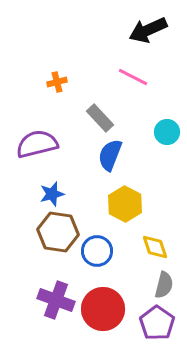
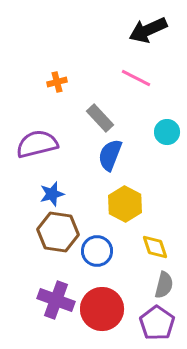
pink line: moved 3 px right, 1 px down
red circle: moved 1 px left
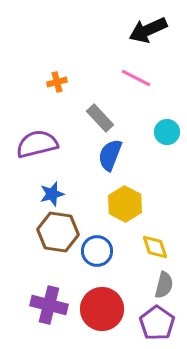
purple cross: moved 7 px left, 5 px down; rotated 6 degrees counterclockwise
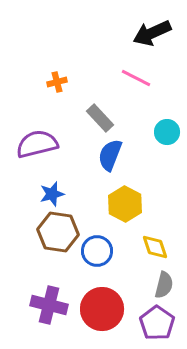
black arrow: moved 4 px right, 3 px down
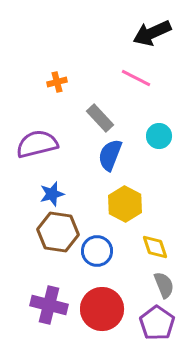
cyan circle: moved 8 px left, 4 px down
gray semicircle: rotated 36 degrees counterclockwise
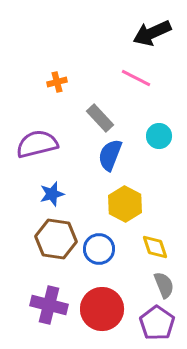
brown hexagon: moved 2 px left, 7 px down
blue circle: moved 2 px right, 2 px up
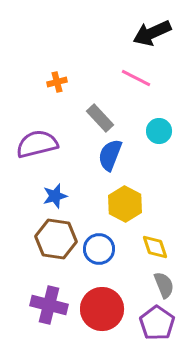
cyan circle: moved 5 px up
blue star: moved 3 px right, 2 px down
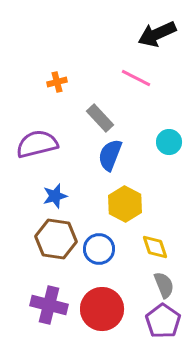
black arrow: moved 5 px right, 1 px down
cyan circle: moved 10 px right, 11 px down
purple pentagon: moved 6 px right, 2 px up
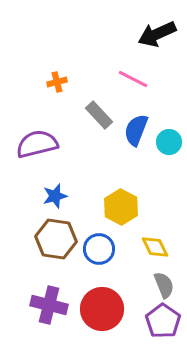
pink line: moved 3 px left, 1 px down
gray rectangle: moved 1 px left, 3 px up
blue semicircle: moved 26 px right, 25 px up
yellow hexagon: moved 4 px left, 3 px down
yellow diamond: rotated 8 degrees counterclockwise
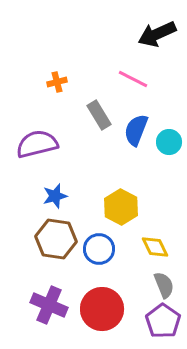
gray rectangle: rotated 12 degrees clockwise
purple cross: rotated 9 degrees clockwise
